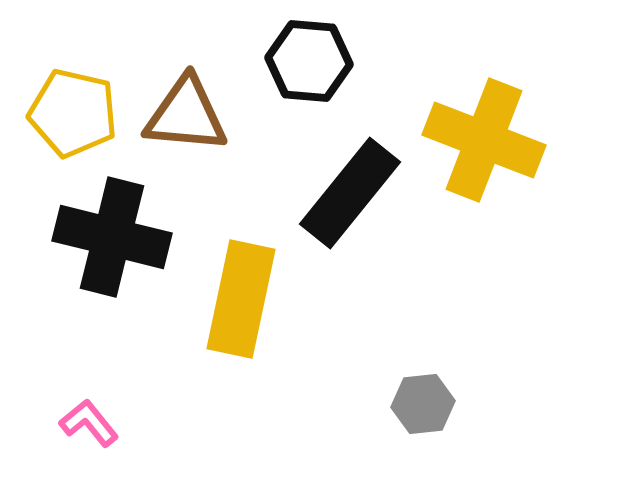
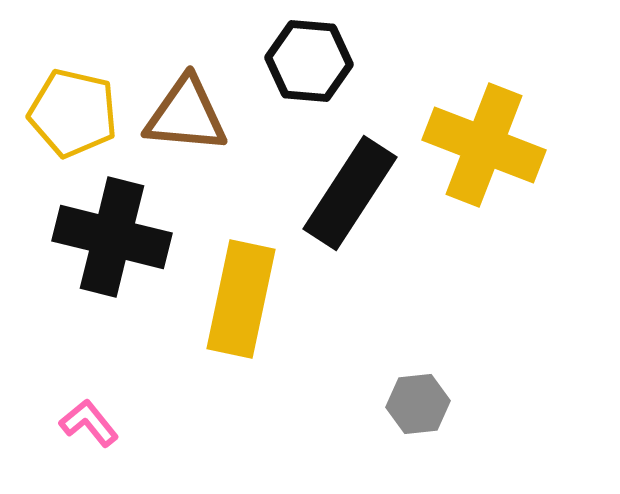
yellow cross: moved 5 px down
black rectangle: rotated 6 degrees counterclockwise
gray hexagon: moved 5 px left
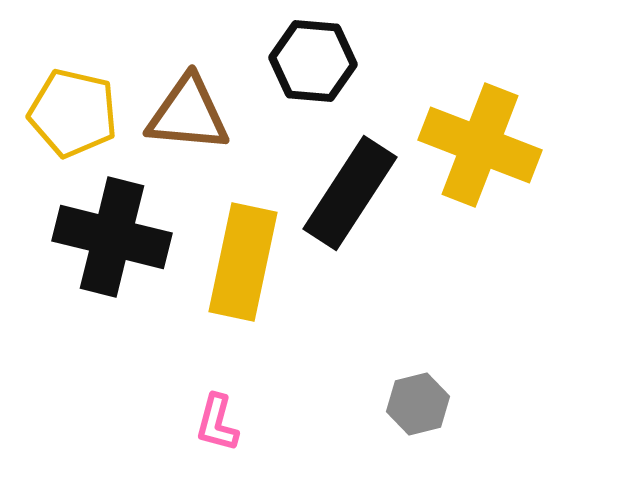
black hexagon: moved 4 px right
brown triangle: moved 2 px right, 1 px up
yellow cross: moved 4 px left
yellow rectangle: moved 2 px right, 37 px up
gray hexagon: rotated 8 degrees counterclockwise
pink L-shape: moved 128 px right; rotated 126 degrees counterclockwise
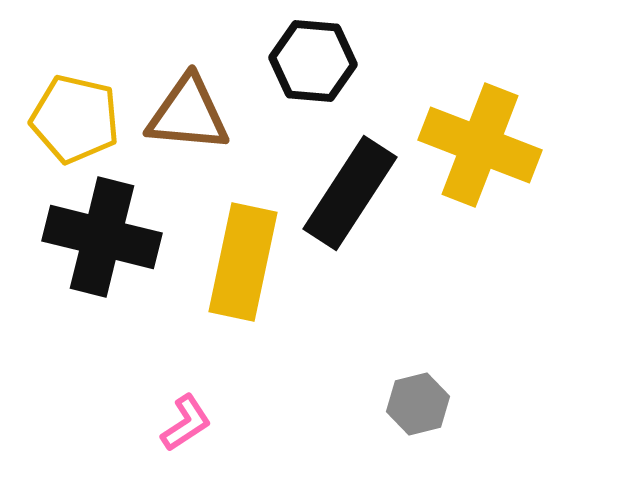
yellow pentagon: moved 2 px right, 6 px down
black cross: moved 10 px left
pink L-shape: moved 31 px left; rotated 138 degrees counterclockwise
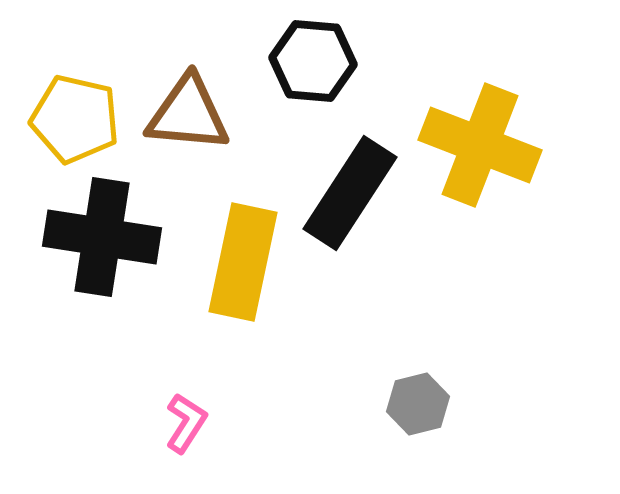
black cross: rotated 5 degrees counterclockwise
pink L-shape: rotated 24 degrees counterclockwise
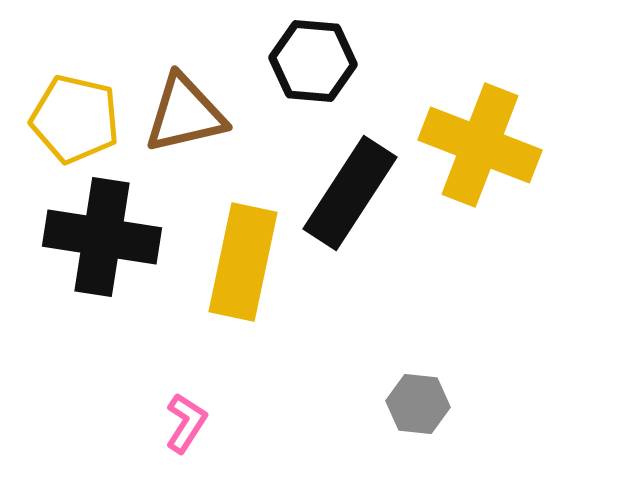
brown triangle: moved 3 px left; rotated 18 degrees counterclockwise
gray hexagon: rotated 20 degrees clockwise
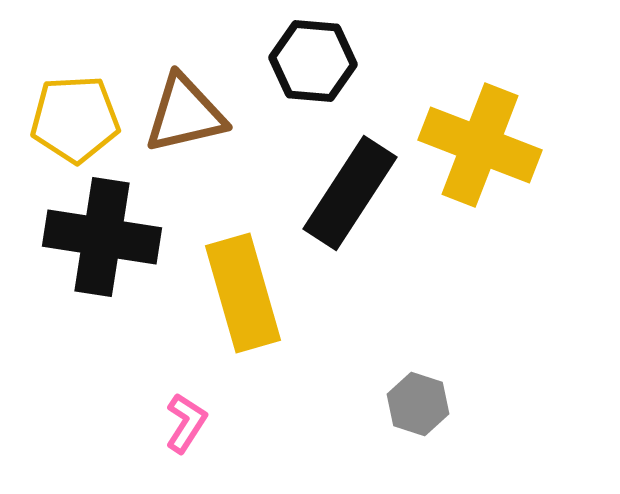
yellow pentagon: rotated 16 degrees counterclockwise
yellow rectangle: moved 31 px down; rotated 28 degrees counterclockwise
gray hexagon: rotated 12 degrees clockwise
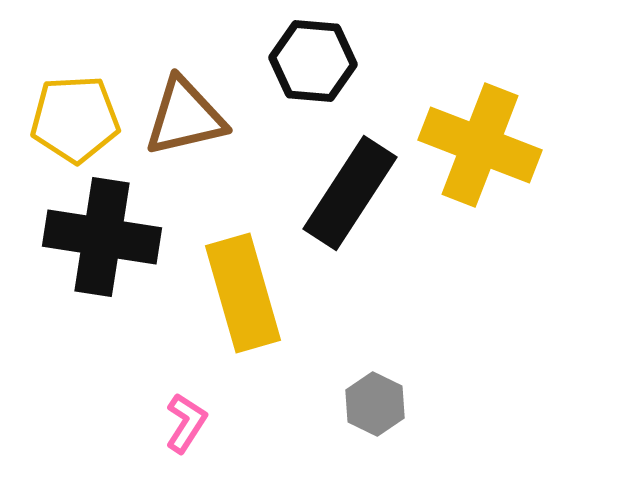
brown triangle: moved 3 px down
gray hexagon: moved 43 px left; rotated 8 degrees clockwise
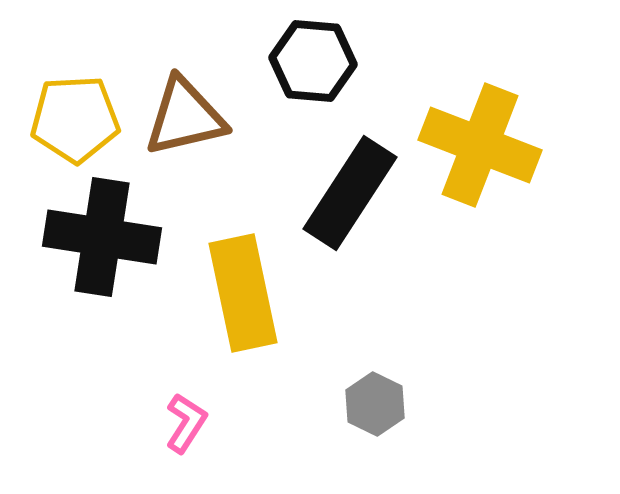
yellow rectangle: rotated 4 degrees clockwise
